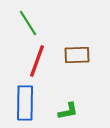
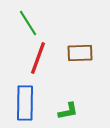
brown rectangle: moved 3 px right, 2 px up
red line: moved 1 px right, 3 px up
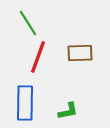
red line: moved 1 px up
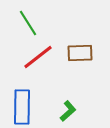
red line: rotated 32 degrees clockwise
blue rectangle: moved 3 px left, 4 px down
green L-shape: rotated 30 degrees counterclockwise
